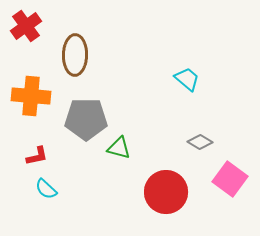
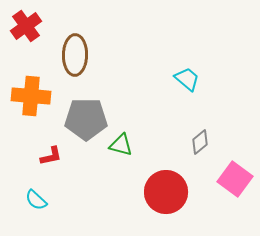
gray diamond: rotated 70 degrees counterclockwise
green triangle: moved 2 px right, 3 px up
red L-shape: moved 14 px right
pink square: moved 5 px right
cyan semicircle: moved 10 px left, 11 px down
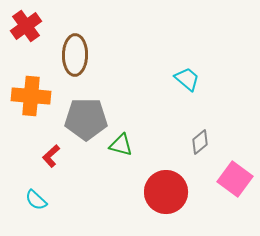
red L-shape: rotated 150 degrees clockwise
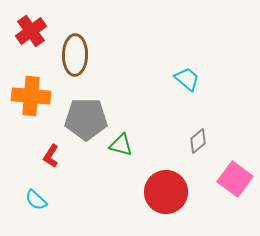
red cross: moved 5 px right, 5 px down
gray diamond: moved 2 px left, 1 px up
red L-shape: rotated 15 degrees counterclockwise
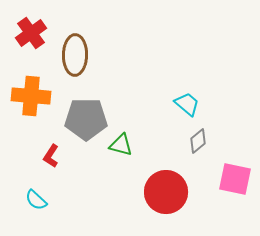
red cross: moved 2 px down
cyan trapezoid: moved 25 px down
pink square: rotated 24 degrees counterclockwise
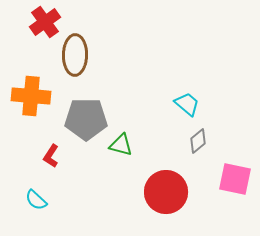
red cross: moved 14 px right, 11 px up
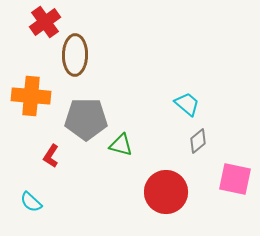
cyan semicircle: moved 5 px left, 2 px down
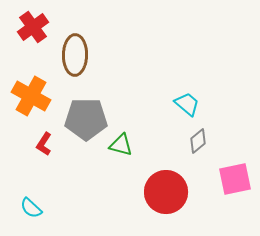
red cross: moved 12 px left, 5 px down
orange cross: rotated 24 degrees clockwise
red L-shape: moved 7 px left, 12 px up
pink square: rotated 24 degrees counterclockwise
cyan semicircle: moved 6 px down
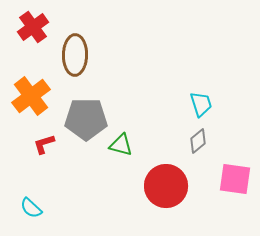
orange cross: rotated 24 degrees clockwise
cyan trapezoid: moved 14 px right; rotated 32 degrees clockwise
red L-shape: rotated 40 degrees clockwise
pink square: rotated 20 degrees clockwise
red circle: moved 6 px up
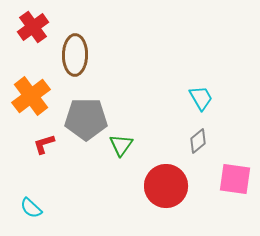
cyan trapezoid: moved 6 px up; rotated 12 degrees counterclockwise
green triangle: rotated 50 degrees clockwise
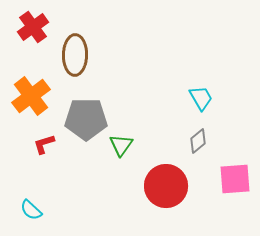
pink square: rotated 12 degrees counterclockwise
cyan semicircle: moved 2 px down
